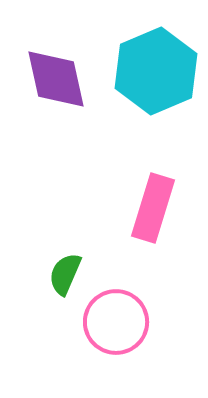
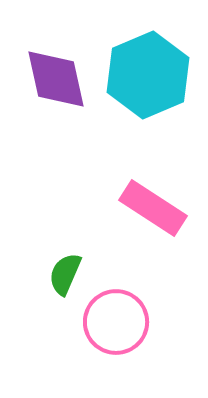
cyan hexagon: moved 8 px left, 4 px down
pink rectangle: rotated 74 degrees counterclockwise
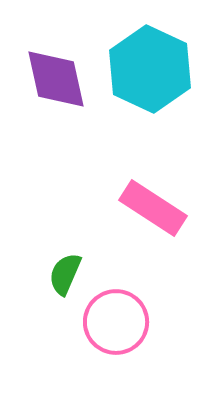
cyan hexagon: moved 2 px right, 6 px up; rotated 12 degrees counterclockwise
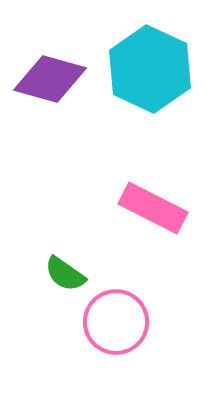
purple diamond: moved 6 px left; rotated 62 degrees counterclockwise
pink rectangle: rotated 6 degrees counterclockwise
green semicircle: rotated 78 degrees counterclockwise
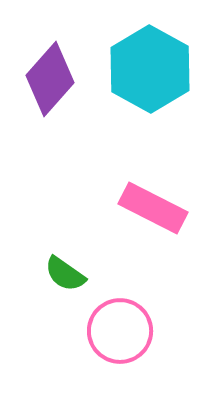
cyan hexagon: rotated 4 degrees clockwise
purple diamond: rotated 64 degrees counterclockwise
pink circle: moved 4 px right, 9 px down
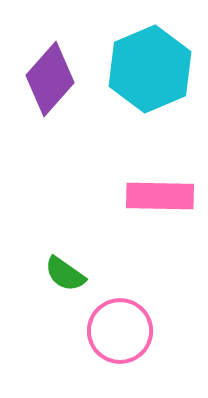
cyan hexagon: rotated 8 degrees clockwise
pink rectangle: moved 7 px right, 12 px up; rotated 26 degrees counterclockwise
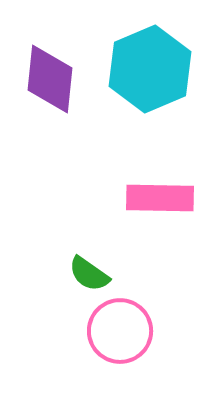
purple diamond: rotated 36 degrees counterclockwise
pink rectangle: moved 2 px down
green semicircle: moved 24 px right
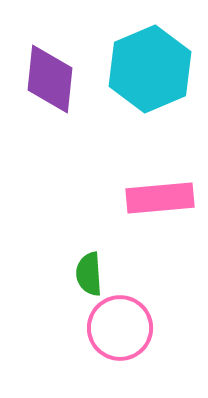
pink rectangle: rotated 6 degrees counterclockwise
green semicircle: rotated 51 degrees clockwise
pink circle: moved 3 px up
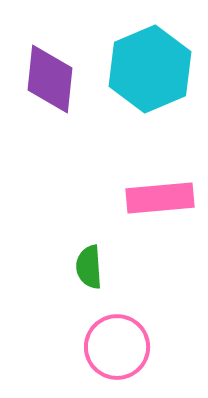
green semicircle: moved 7 px up
pink circle: moved 3 px left, 19 px down
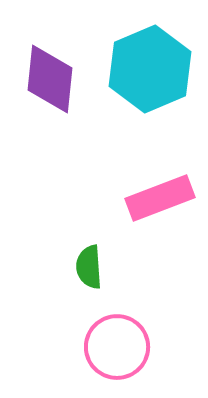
pink rectangle: rotated 16 degrees counterclockwise
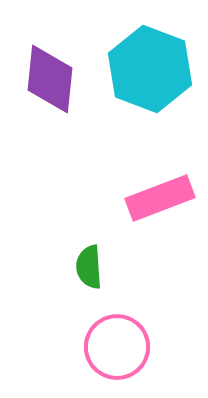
cyan hexagon: rotated 16 degrees counterclockwise
